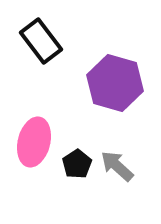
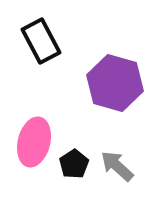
black rectangle: rotated 9 degrees clockwise
black pentagon: moved 3 px left
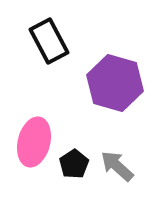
black rectangle: moved 8 px right
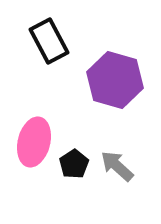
purple hexagon: moved 3 px up
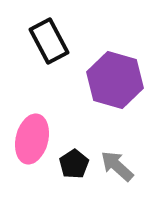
pink ellipse: moved 2 px left, 3 px up
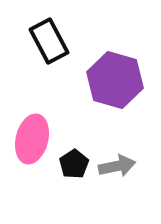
gray arrow: rotated 126 degrees clockwise
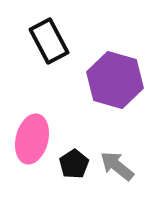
gray arrow: rotated 129 degrees counterclockwise
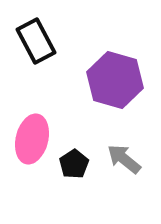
black rectangle: moved 13 px left
gray arrow: moved 7 px right, 7 px up
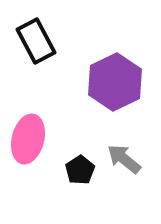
purple hexagon: moved 2 px down; rotated 18 degrees clockwise
pink ellipse: moved 4 px left
black pentagon: moved 6 px right, 6 px down
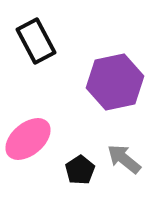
purple hexagon: rotated 14 degrees clockwise
pink ellipse: rotated 36 degrees clockwise
